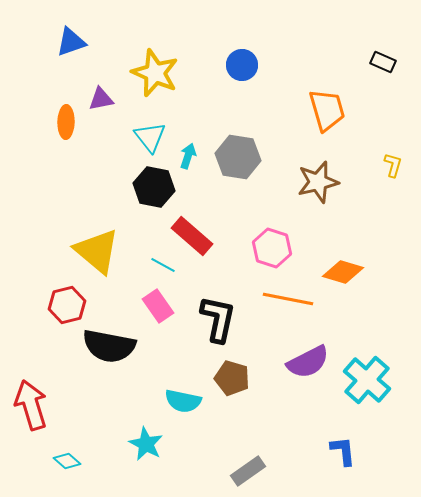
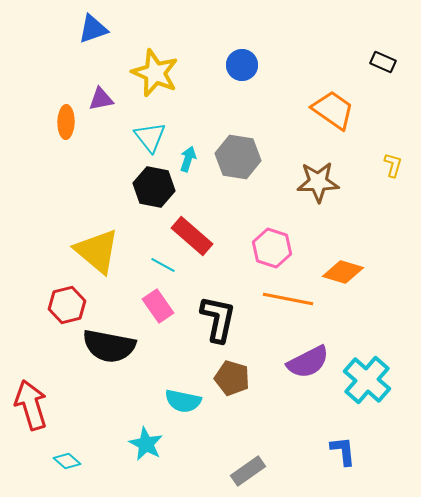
blue triangle: moved 22 px right, 13 px up
orange trapezoid: moved 6 px right; rotated 39 degrees counterclockwise
cyan arrow: moved 3 px down
brown star: rotated 12 degrees clockwise
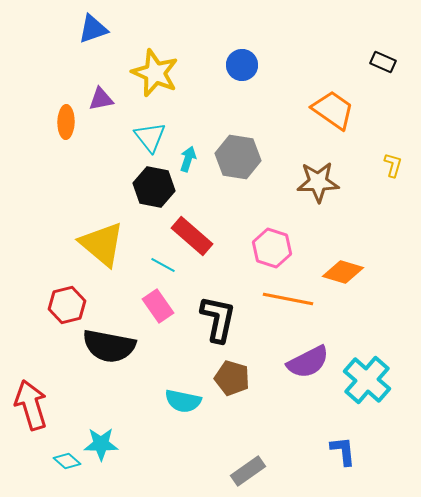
yellow triangle: moved 5 px right, 7 px up
cyan star: moved 45 px left; rotated 28 degrees counterclockwise
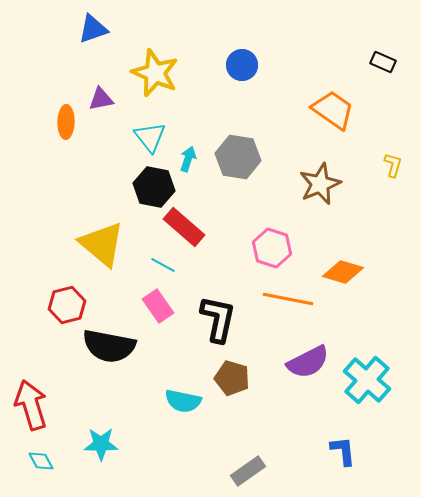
brown star: moved 2 px right, 2 px down; rotated 21 degrees counterclockwise
red rectangle: moved 8 px left, 9 px up
cyan diamond: moved 26 px left; rotated 20 degrees clockwise
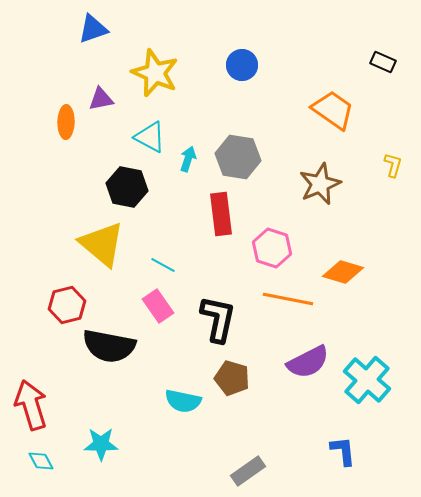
cyan triangle: rotated 24 degrees counterclockwise
black hexagon: moved 27 px left
red rectangle: moved 37 px right, 13 px up; rotated 42 degrees clockwise
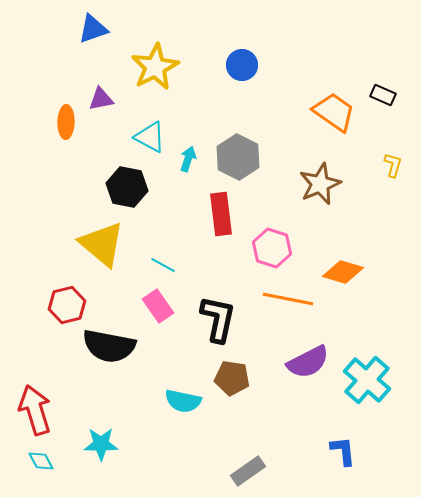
black rectangle: moved 33 px down
yellow star: moved 6 px up; rotated 21 degrees clockwise
orange trapezoid: moved 1 px right, 2 px down
gray hexagon: rotated 18 degrees clockwise
brown pentagon: rotated 8 degrees counterclockwise
red arrow: moved 4 px right, 5 px down
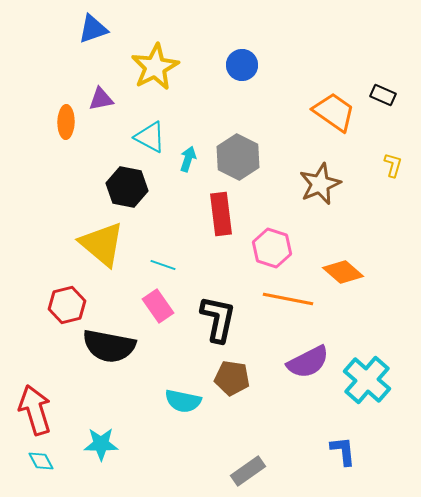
cyan line: rotated 10 degrees counterclockwise
orange diamond: rotated 24 degrees clockwise
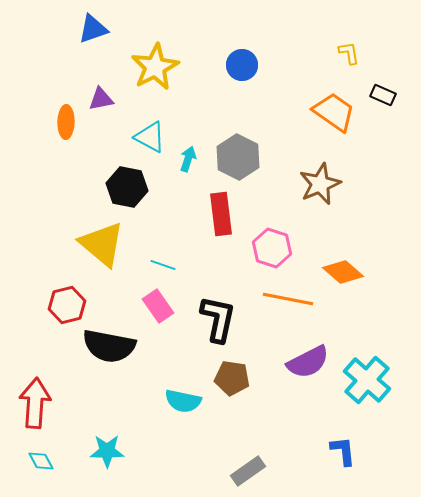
yellow L-shape: moved 44 px left, 112 px up; rotated 25 degrees counterclockwise
red arrow: moved 7 px up; rotated 21 degrees clockwise
cyan star: moved 6 px right, 7 px down
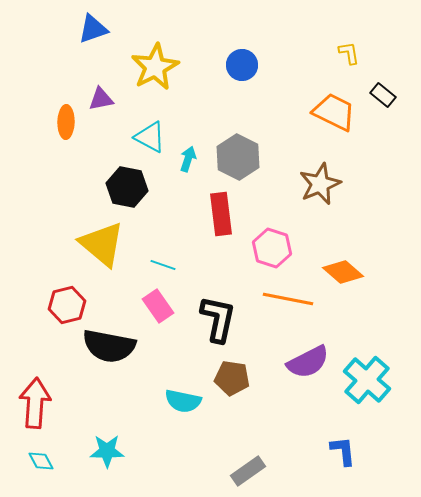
black rectangle: rotated 15 degrees clockwise
orange trapezoid: rotated 9 degrees counterclockwise
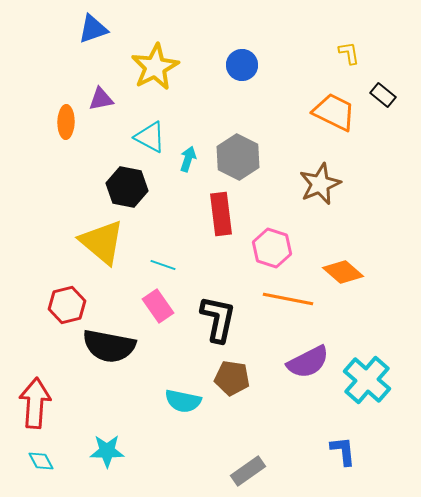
yellow triangle: moved 2 px up
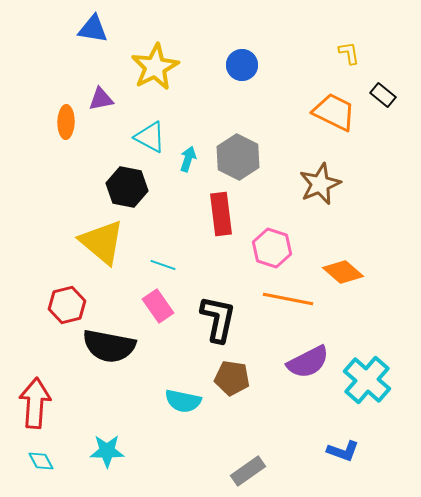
blue triangle: rotated 28 degrees clockwise
blue L-shape: rotated 116 degrees clockwise
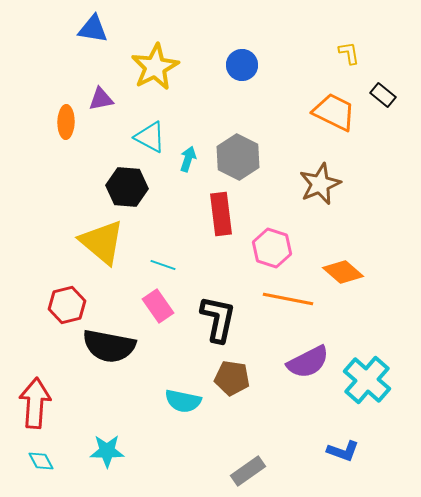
black hexagon: rotated 6 degrees counterclockwise
